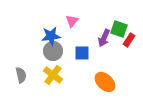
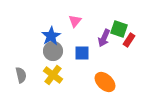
pink triangle: moved 3 px right
blue star: rotated 24 degrees counterclockwise
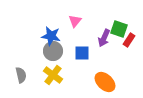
blue star: rotated 30 degrees counterclockwise
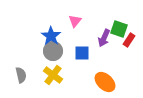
blue star: rotated 24 degrees clockwise
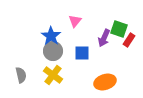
orange ellipse: rotated 60 degrees counterclockwise
